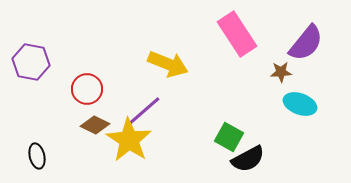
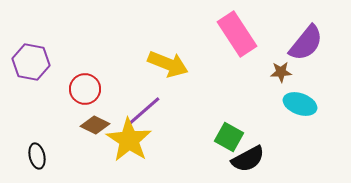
red circle: moved 2 px left
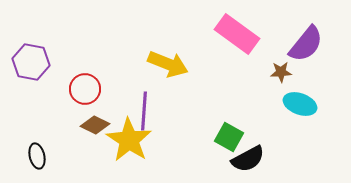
pink rectangle: rotated 21 degrees counterclockwise
purple semicircle: moved 1 px down
purple line: rotated 45 degrees counterclockwise
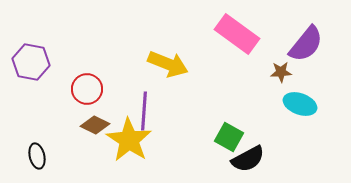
red circle: moved 2 px right
